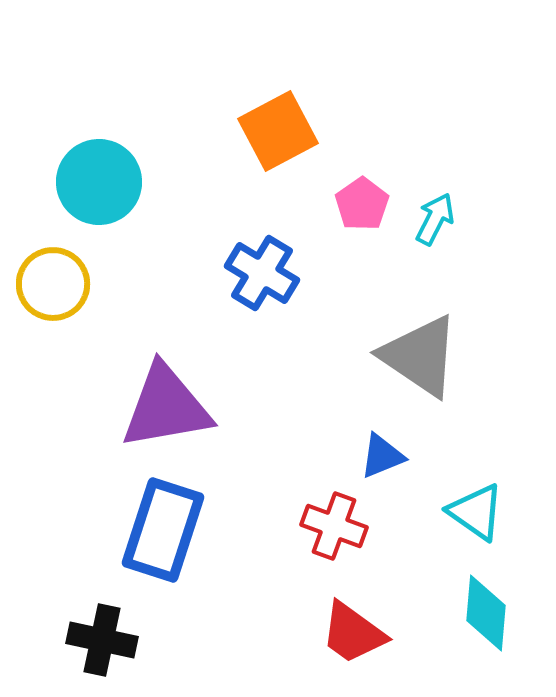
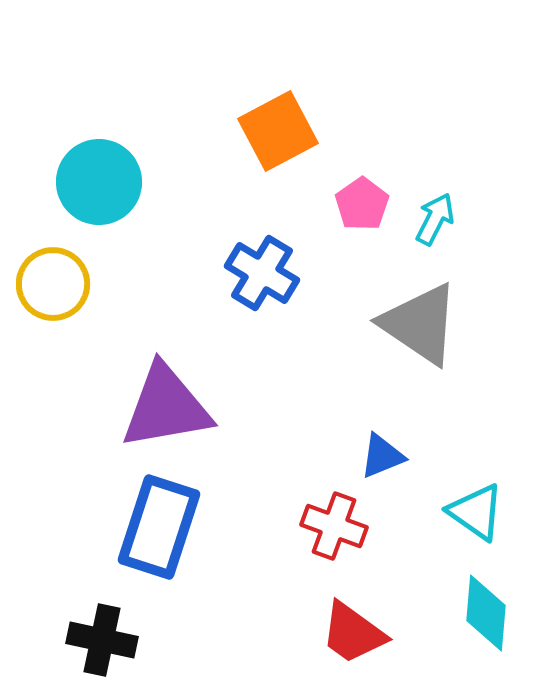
gray triangle: moved 32 px up
blue rectangle: moved 4 px left, 3 px up
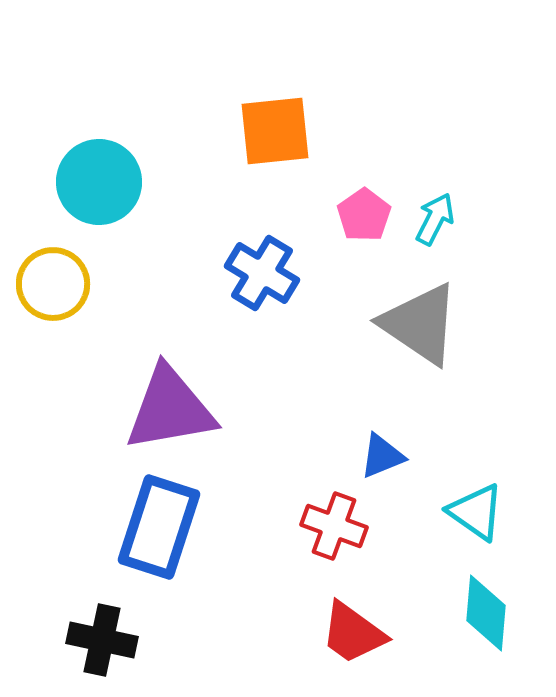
orange square: moved 3 px left; rotated 22 degrees clockwise
pink pentagon: moved 2 px right, 11 px down
purple triangle: moved 4 px right, 2 px down
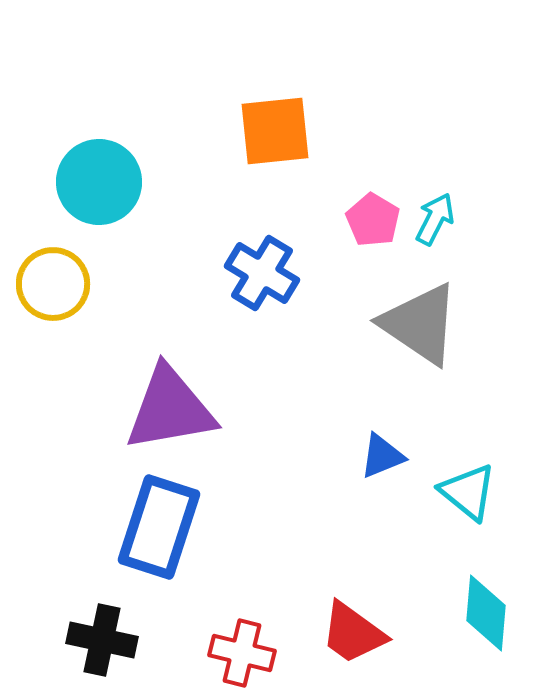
pink pentagon: moved 9 px right, 5 px down; rotated 6 degrees counterclockwise
cyan triangle: moved 8 px left, 20 px up; rotated 4 degrees clockwise
red cross: moved 92 px left, 127 px down; rotated 6 degrees counterclockwise
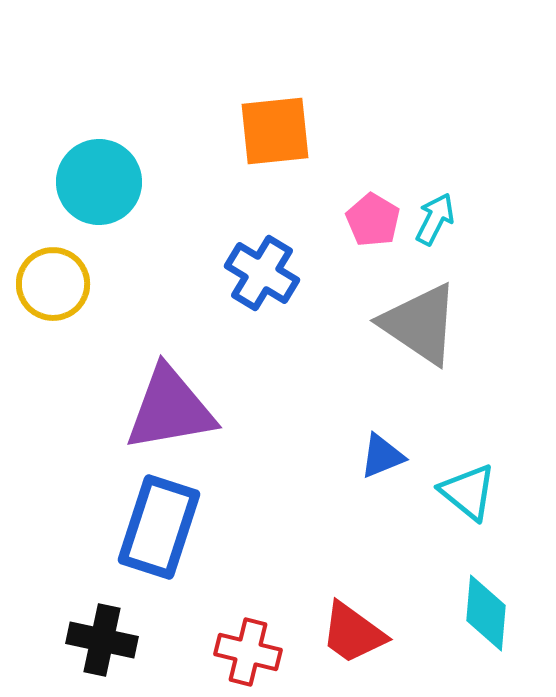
red cross: moved 6 px right, 1 px up
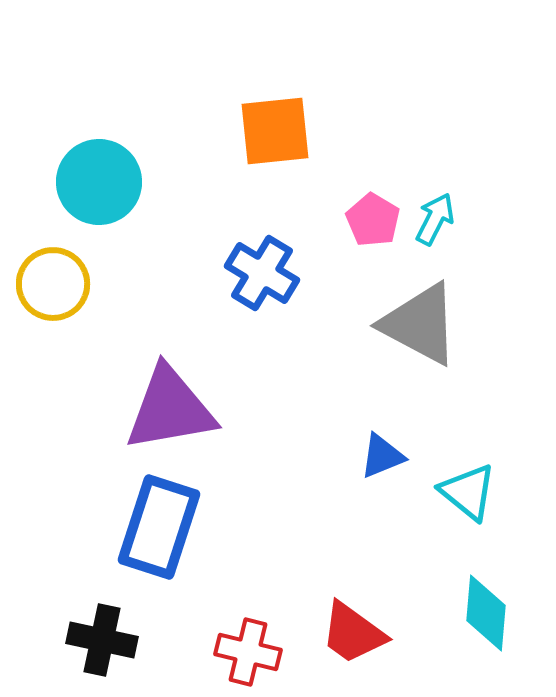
gray triangle: rotated 6 degrees counterclockwise
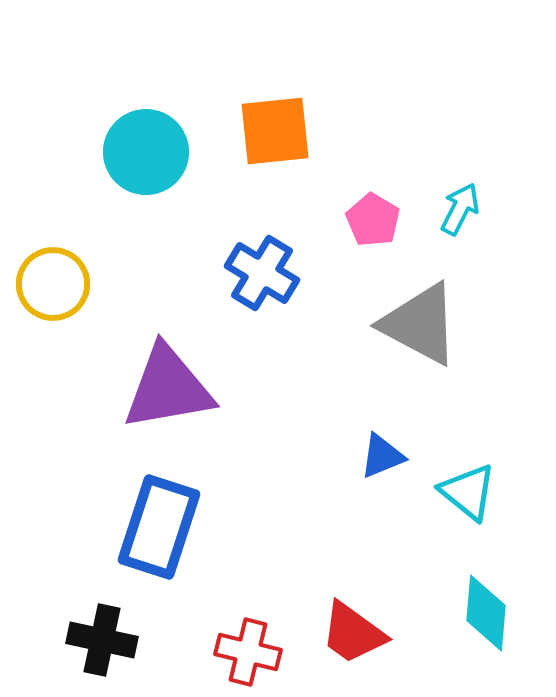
cyan circle: moved 47 px right, 30 px up
cyan arrow: moved 25 px right, 10 px up
purple triangle: moved 2 px left, 21 px up
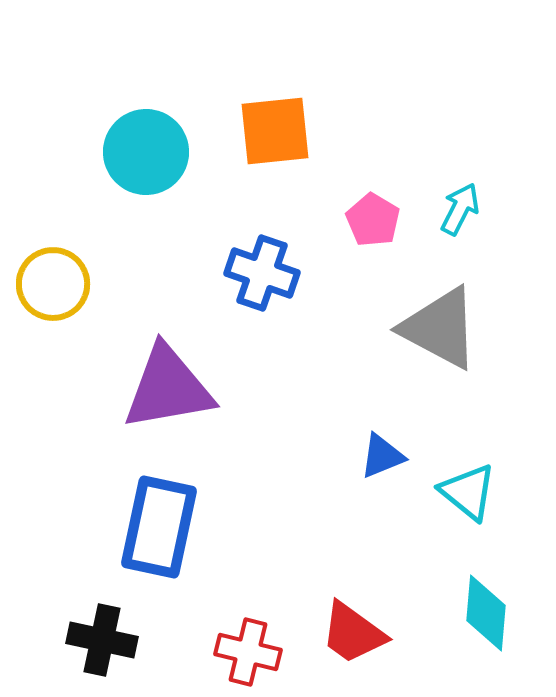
blue cross: rotated 12 degrees counterclockwise
gray triangle: moved 20 px right, 4 px down
blue rectangle: rotated 6 degrees counterclockwise
